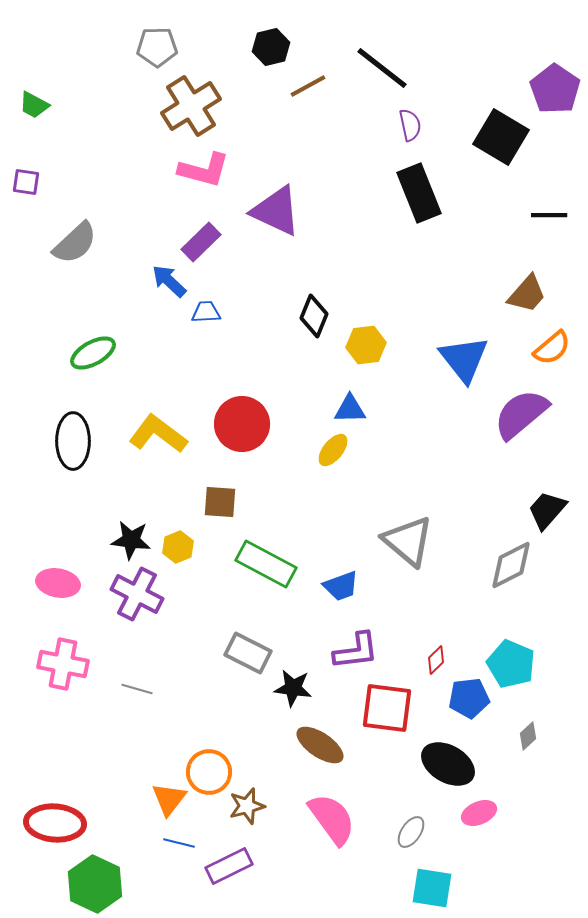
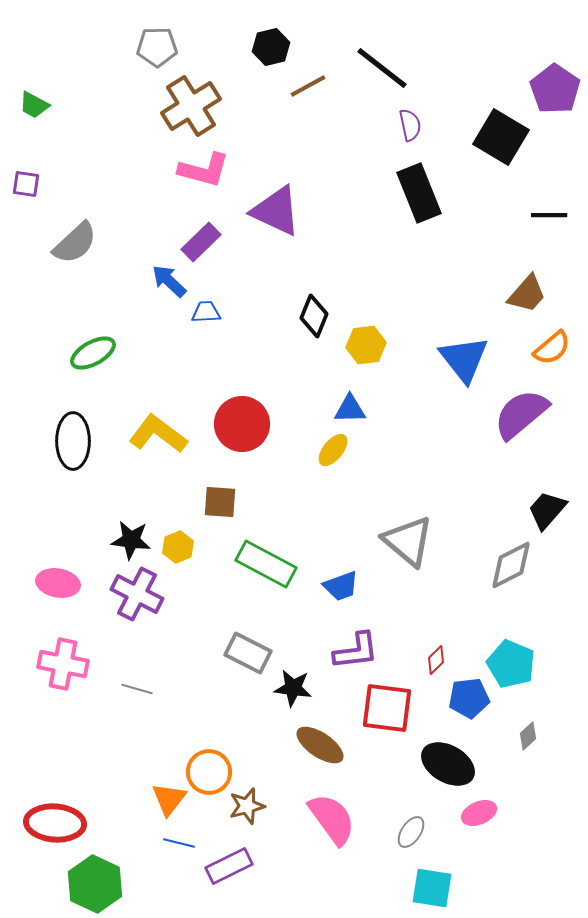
purple square at (26, 182): moved 2 px down
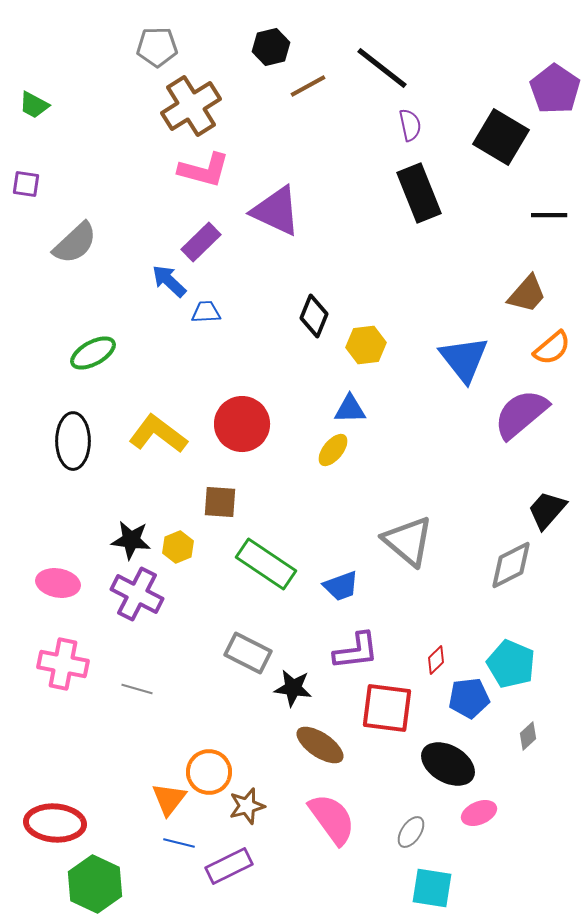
green rectangle at (266, 564): rotated 6 degrees clockwise
